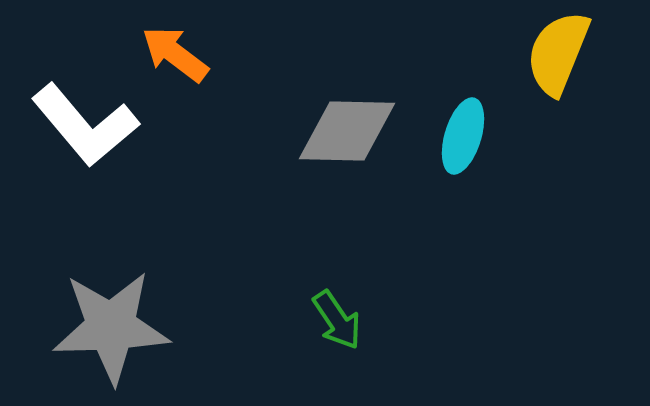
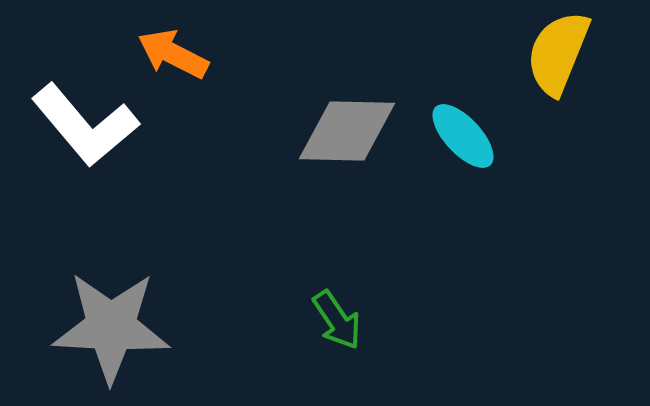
orange arrow: moved 2 px left; rotated 10 degrees counterclockwise
cyan ellipse: rotated 60 degrees counterclockwise
gray star: rotated 5 degrees clockwise
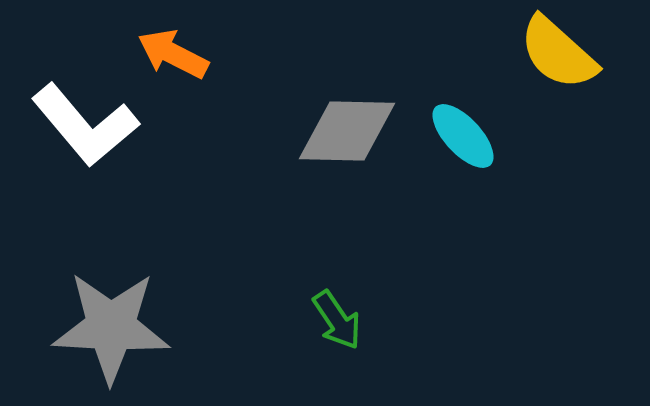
yellow semicircle: rotated 70 degrees counterclockwise
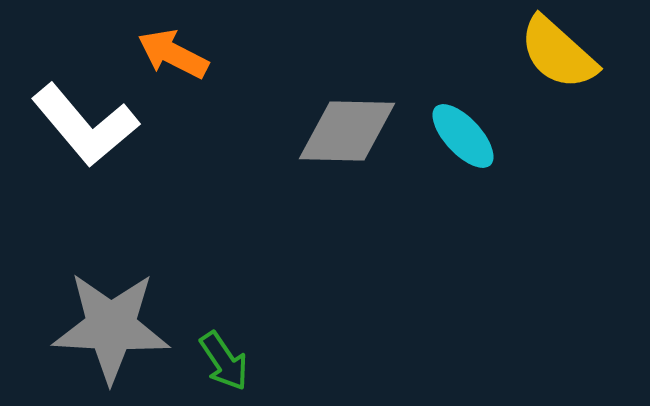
green arrow: moved 113 px left, 41 px down
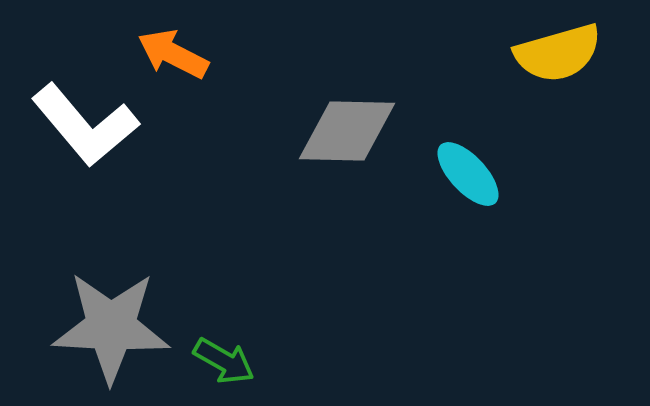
yellow semicircle: rotated 58 degrees counterclockwise
cyan ellipse: moved 5 px right, 38 px down
green arrow: rotated 26 degrees counterclockwise
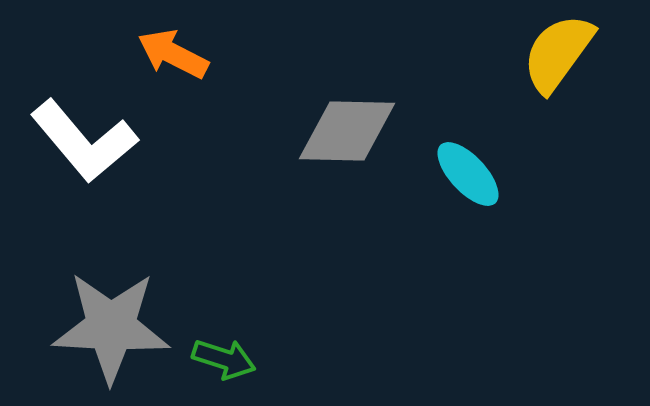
yellow semicircle: rotated 142 degrees clockwise
white L-shape: moved 1 px left, 16 px down
green arrow: moved 2 px up; rotated 12 degrees counterclockwise
